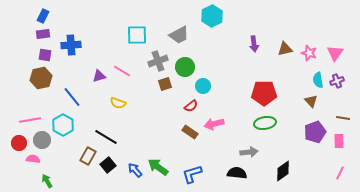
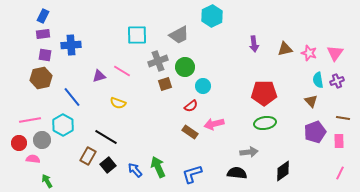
green arrow at (158, 167): rotated 30 degrees clockwise
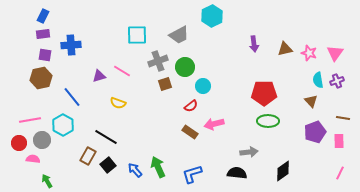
green ellipse at (265, 123): moved 3 px right, 2 px up; rotated 10 degrees clockwise
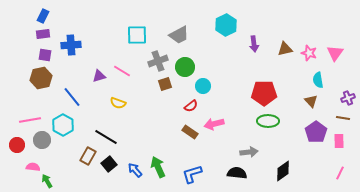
cyan hexagon at (212, 16): moved 14 px right, 9 px down
purple cross at (337, 81): moved 11 px right, 17 px down
purple pentagon at (315, 132): moved 1 px right; rotated 15 degrees counterclockwise
red circle at (19, 143): moved 2 px left, 2 px down
pink semicircle at (33, 159): moved 8 px down
black square at (108, 165): moved 1 px right, 1 px up
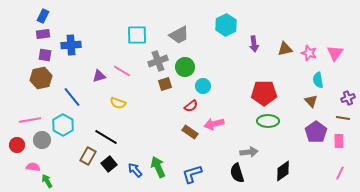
black semicircle at (237, 173): rotated 114 degrees counterclockwise
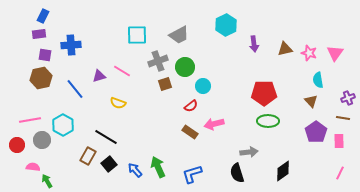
purple rectangle at (43, 34): moved 4 px left
blue line at (72, 97): moved 3 px right, 8 px up
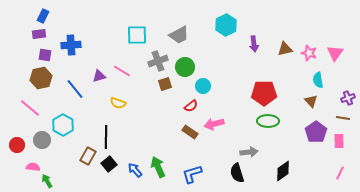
pink line at (30, 120): moved 12 px up; rotated 50 degrees clockwise
black line at (106, 137): rotated 60 degrees clockwise
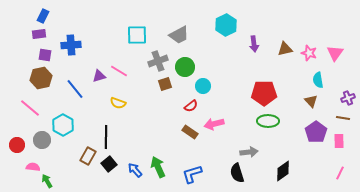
pink line at (122, 71): moved 3 px left
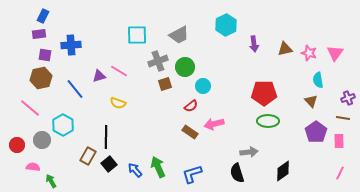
green arrow at (47, 181): moved 4 px right
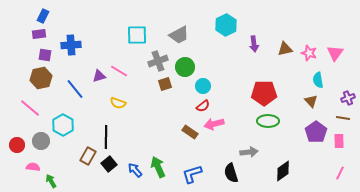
red semicircle at (191, 106): moved 12 px right
gray circle at (42, 140): moved 1 px left, 1 px down
black semicircle at (237, 173): moved 6 px left
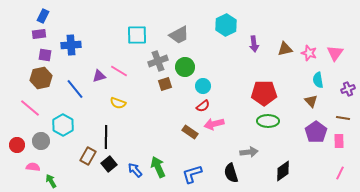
purple cross at (348, 98): moved 9 px up
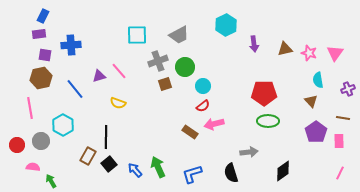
pink line at (119, 71): rotated 18 degrees clockwise
pink line at (30, 108): rotated 40 degrees clockwise
